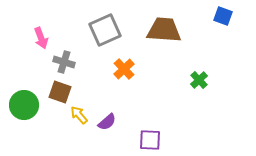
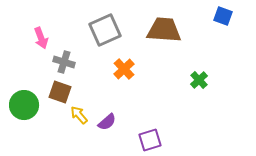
purple square: rotated 20 degrees counterclockwise
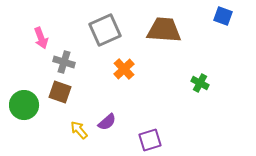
green cross: moved 1 px right, 3 px down; rotated 18 degrees counterclockwise
yellow arrow: moved 15 px down
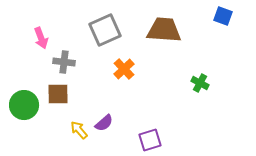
gray cross: rotated 10 degrees counterclockwise
brown square: moved 2 px left, 2 px down; rotated 20 degrees counterclockwise
purple semicircle: moved 3 px left, 1 px down
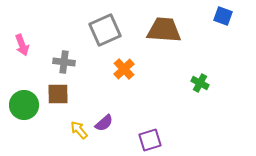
pink arrow: moved 19 px left, 7 px down
